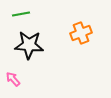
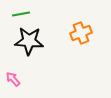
black star: moved 4 px up
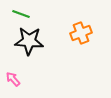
green line: rotated 30 degrees clockwise
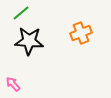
green line: moved 1 px up; rotated 60 degrees counterclockwise
pink arrow: moved 5 px down
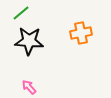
orange cross: rotated 10 degrees clockwise
pink arrow: moved 16 px right, 3 px down
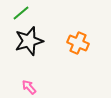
orange cross: moved 3 px left, 10 px down; rotated 35 degrees clockwise
black star: rotated 20 degrees counterclockwise
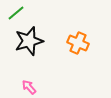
green line: moved 5 px left
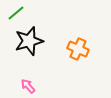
orange cross: moved 6 px down
pink arrow: moved 1 px left, 1 px up
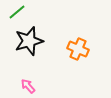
green line: moved 1 px right, 1 px up
